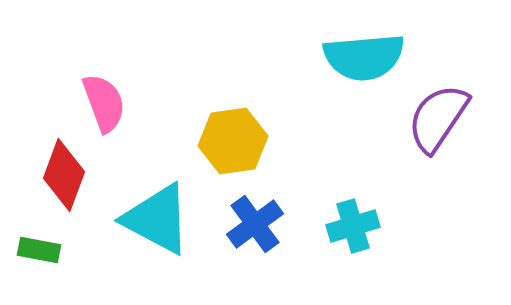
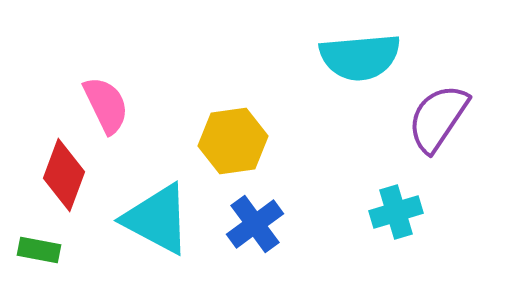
cyan semicircle: moved 4 px left
pink semicircle: moved 2 px right, 2 px down; rotated 6 degrees counterclockwise
cyan cross: moved 43 px right, 14 px up
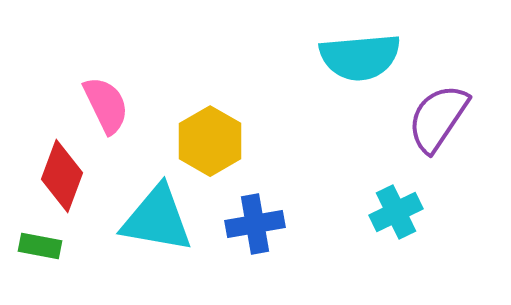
yellow hexagon: moved 23 px left; rotated 22 degrees counterclockwise
red diamond: moved 2 px left, 1 px down
cyan cross: rotated 9 degrees counterclockwise
cyan triangle: rotated 18 degrees counterclockwise
blue cross: rotated 26 degrees clockwise
green rectangle: moved 1 px right, 4 px up
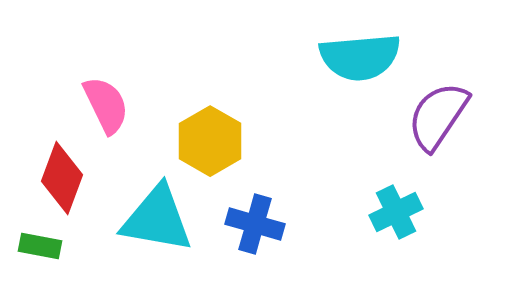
purple semicircle: moved 2 px up
red diamond: moved 2 px down
blue cross: rotated 26 degrees clockwise
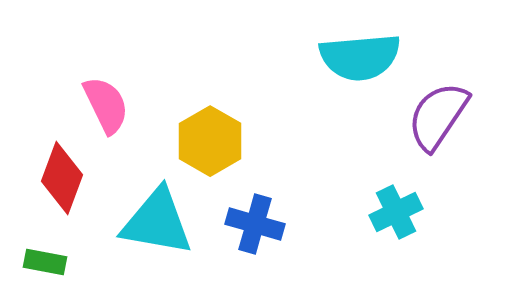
cyan triangle: moved 3 px down
green rectangle: moved 5 px right, 16 px down
